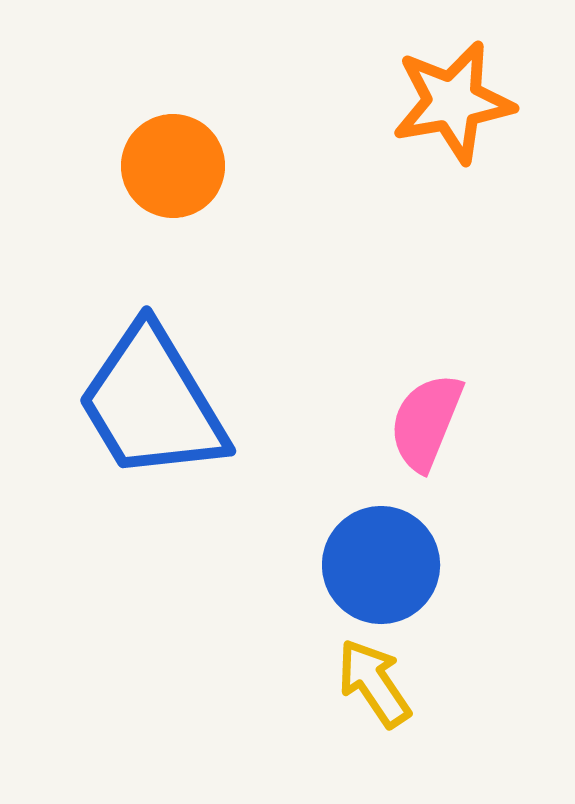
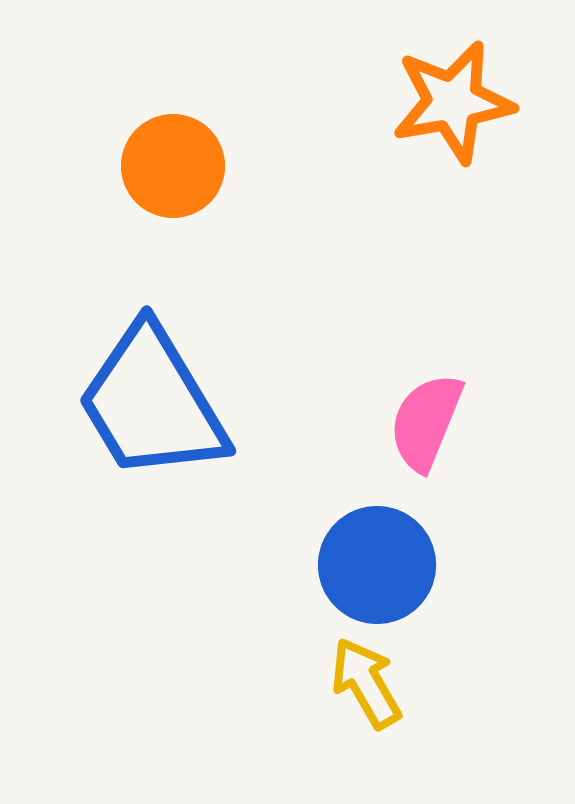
blue circle: moved 4 px left
yellow arrow: moved 8 px left; rotated 4 degrees clockwise
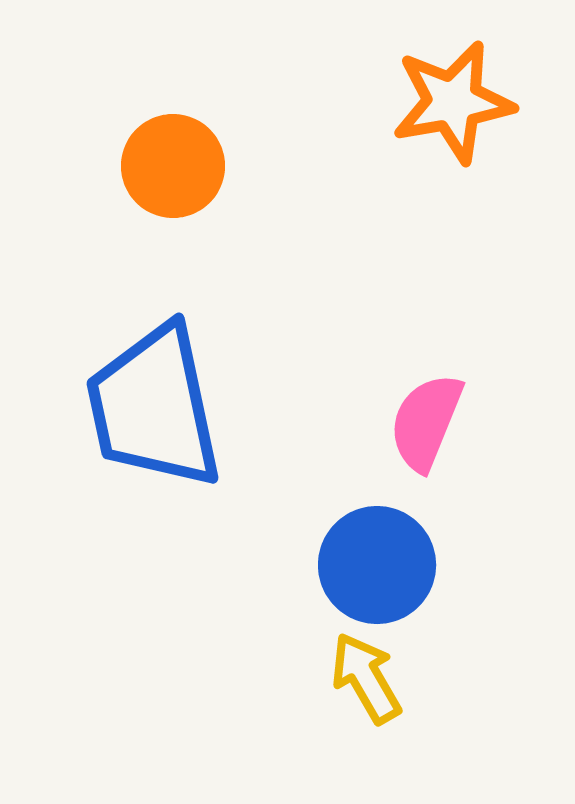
blue trapezoid: moved 2 px right, 4 px down; rotated 19 degrees clockwise
yellow arrow: moved 5 px up
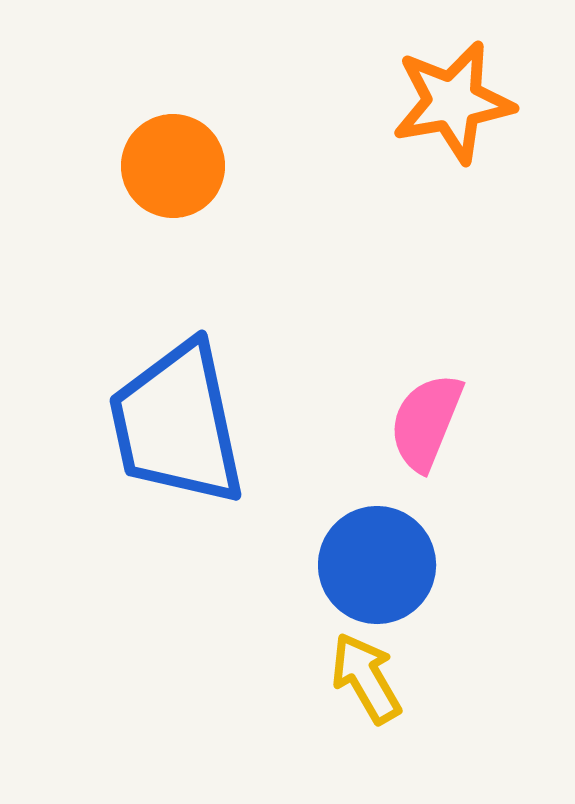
blue trapezoid: moved 23 px right, 17 px down
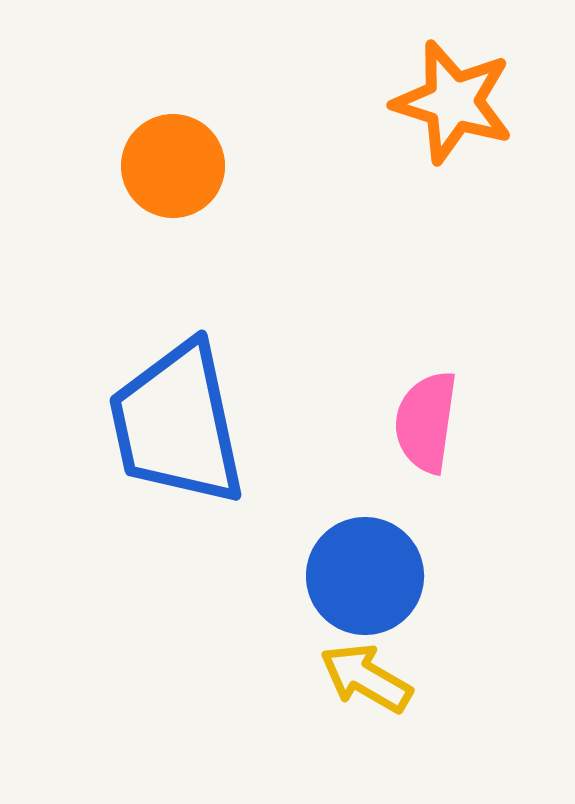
orange star: rotated 27 degrees clockwise
pink semicircle: rotated 14 degrees counterclockwise
blue circle: moved 12 px left, 11 px down
yellow arrow: rotated 30 degrees counterclockwise
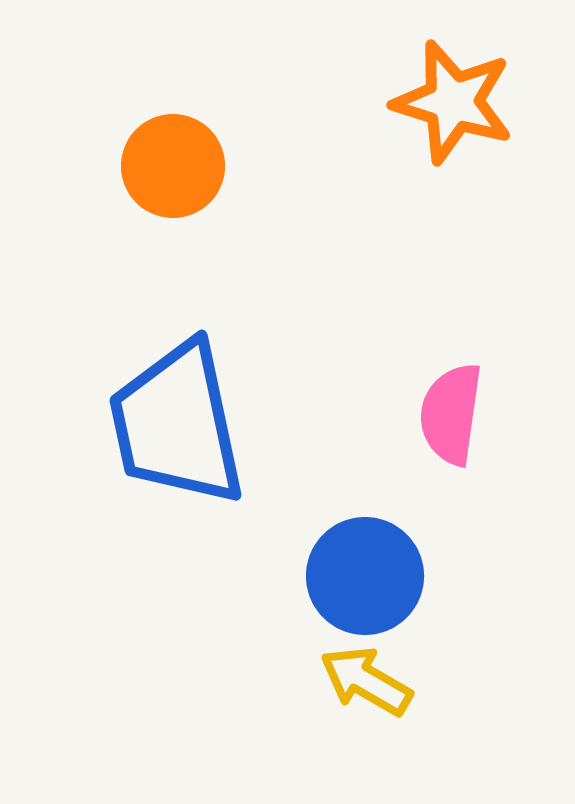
pink semicircle: moved 25 px right, 8 px up
yellow arrow: moved 3 px down
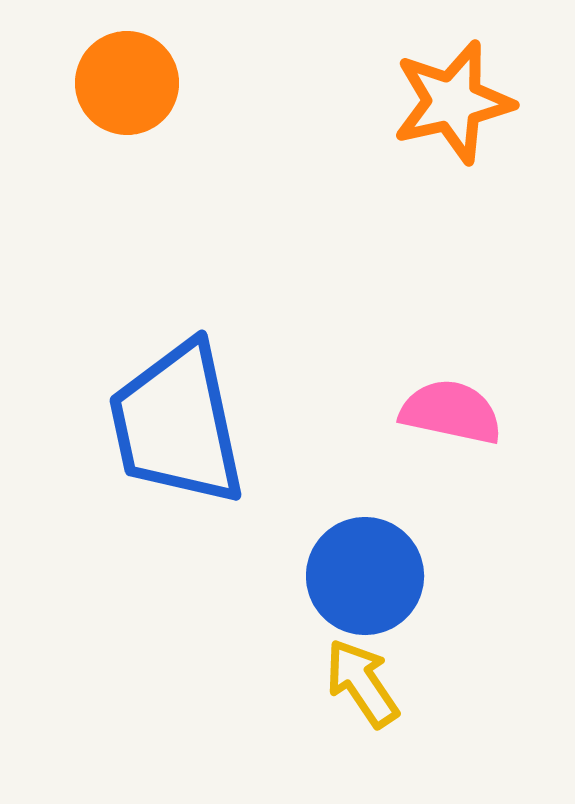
orange star: rotated 30 degrees counterclockwise
orange circle: moved 46 px left, 83 px up
pink semicircle: moved 2 px up; rotated 94 degrees clockwise
yellow arrow: moved 4 px left, 2 px down; rotated 26 degrees clockwise
